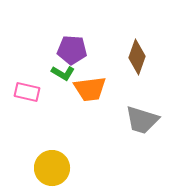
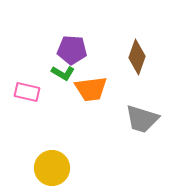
orange trapezoid: moved 1 px right
gray trapezoid: moved 1 px up
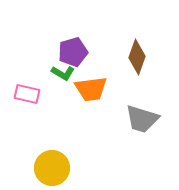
purple pentagon: moved 1 px right, 2 px down; rotated 20 degrees counterclockwise
pink rectangle: moved 2 px down
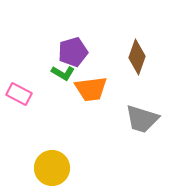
pink rectangle: moved 8 px left; rotated 15 degrees clockwise
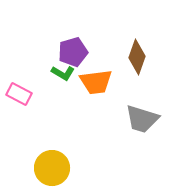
orange trapezoid: moved 5 px right, 7 px up
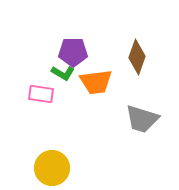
purple pentagon: rotated 16 degrees clockwise
pink rectangle: moved 22 px right; rotated 20 degrees counterclockwise
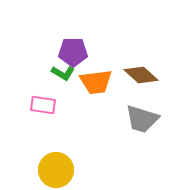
brown diamond: moved 4 px right, 18 px down; rotated 68 degrees counterclockwise
pink rectangle: moved 2 px right, 11 px down
yellow circle: moved 4 px right, 2 px down
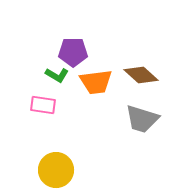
green L-shape: moved 6 px left, 2 px down
